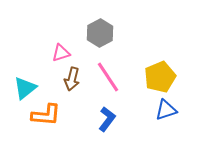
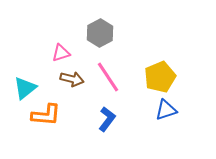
brown arrow: rotated 90 degrees counterclockwise
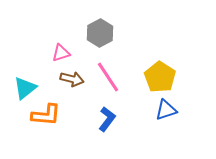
yellow pentagon: rotated 16 degrees counterclockwise
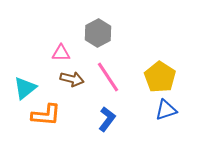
gray hexagon: moved 2 px left
pink triangle: rotated 18 degrees clockwise
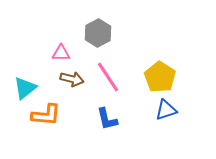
blue L-shape: rotated 130 degrees clockwise
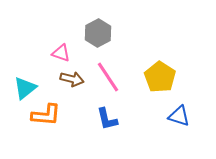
pink triangle: rotated 18 degrees clockwise
blue triangle: moved 13 px right, 6 px down; rotated 35 degrees clockwise
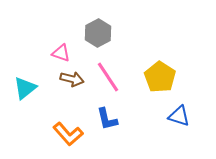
orange L-shape: moved 22 px right, 19 px down; rotated 44 degrees clockwise
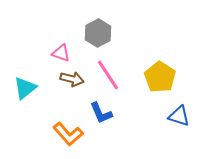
pink line: moved 2 px up
blue L-shape: moved 6 px left, 6 px up; rotated 10 degrees counterclockwise
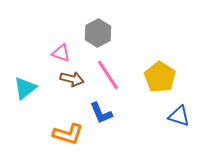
orange L-shape: rotated 32 degrees counterclockwise
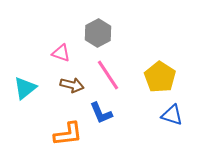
brown arrow: moved 6 px down
blue triangle: moved 7 px left, 1 px up
orange L-shape: rotated 24 degrees counterclockwise
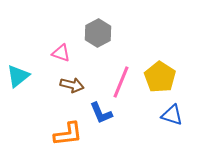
pink line: moved 13 px right, 7 px down; rotated 56 degrees clockwise
cyan triangle: moved 7 px left, 12 px up
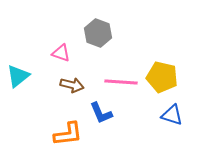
gray hexagon: rotated 12 degrees counterclockwise
yellow pentagon: moved 2 px right; rotated 20 degrees counterclockwise
pink line: rotated 72 degrees clockwise
